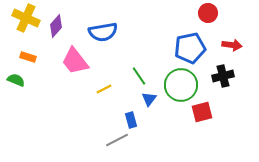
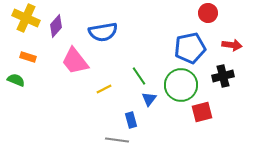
gray line: rotated 35 degrees clockwise
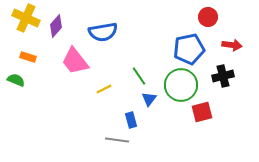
red circle: moved 4 px down
blue pentagon: moved 1 px left, 1 px down
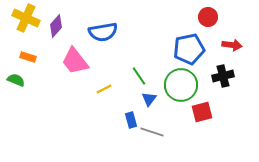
gray line: moved 35 px right, 8 px up; rotated 10 degrees clockwise
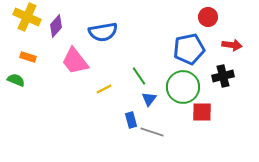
yellow cross: moved 1 px right, 1 px up
green circle: moved 2 px right, 2 px down
red square: rotated 15 degrees clockwise
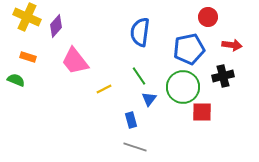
blue semicircle: moved 37 px right; rotated 108 degrees clockwise
gray line: moved 17 px left, 15 px down
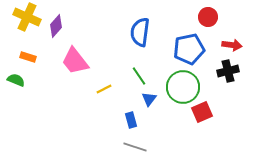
black cross: moved 5 px right, 5 px up
red square: rotated 25 degrees counterclockwise
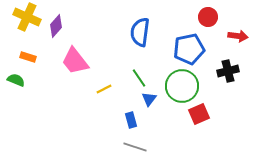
red arrow: moved 6 px right, 9 px up
green line: moved 2 px down
green circle: moved 1 px left, 1 px up
red square: moved 3 px left, 2 px down
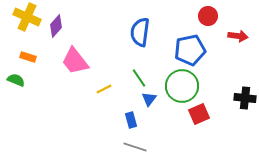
red circle: moved 1 px up
blue pentagon: moved 1 px right, 1 px down
black cross: moved 17 px right, 27 px down; rotated 20 degrees clockwise
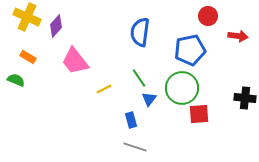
orange rectangle: rotated 14 degrees clockwise
green circle: moved 2 px down
red square: rotated 20 degrees clockwise
